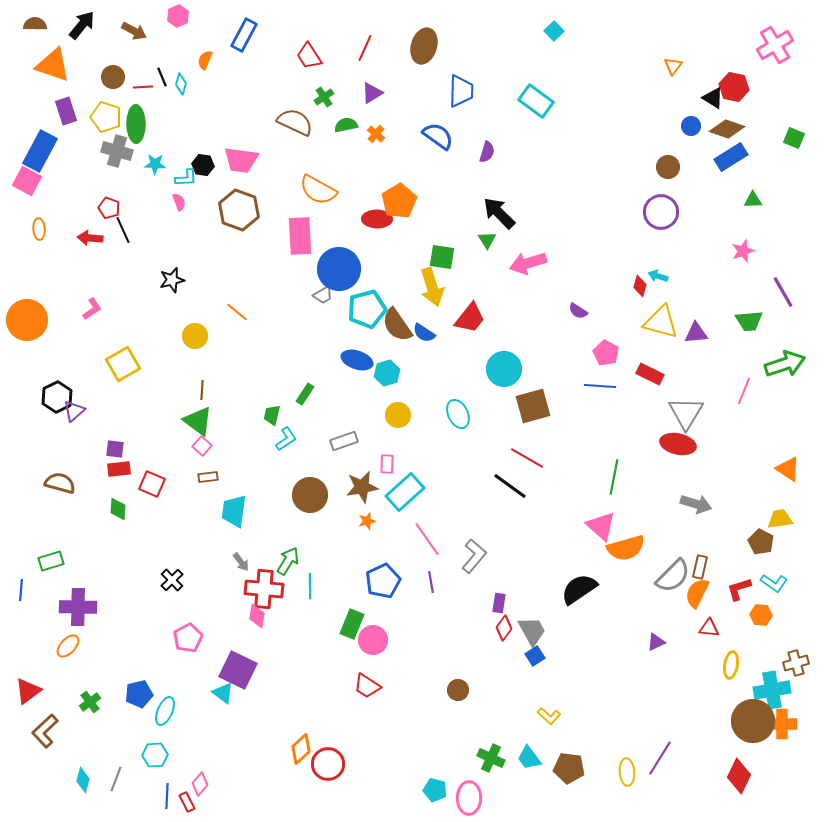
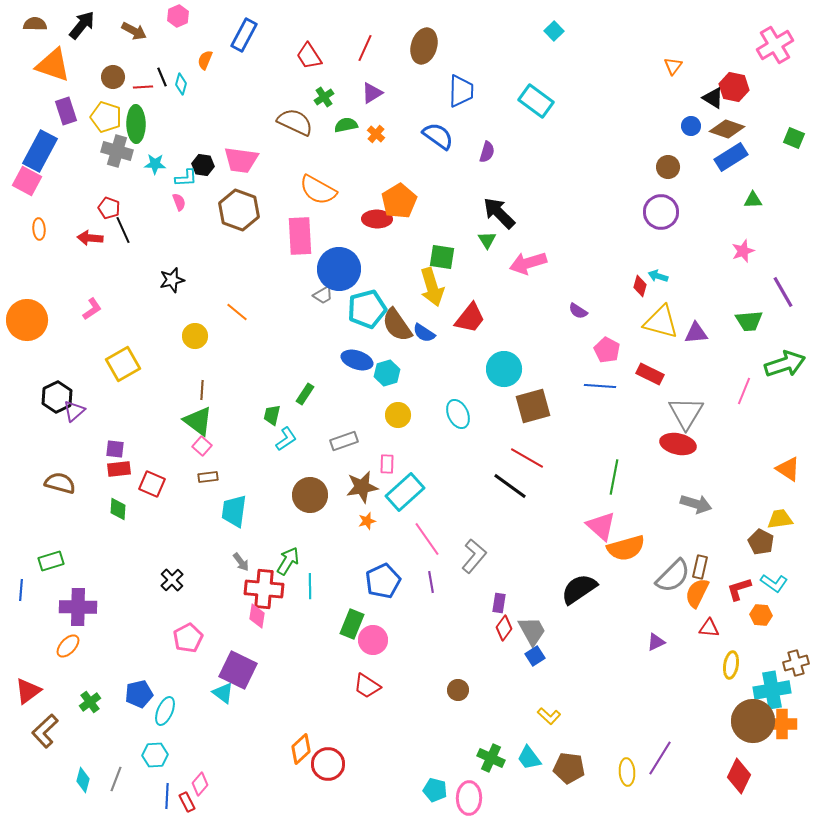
pink pentagon at (606, 353): moved 1 px right, 3 px up
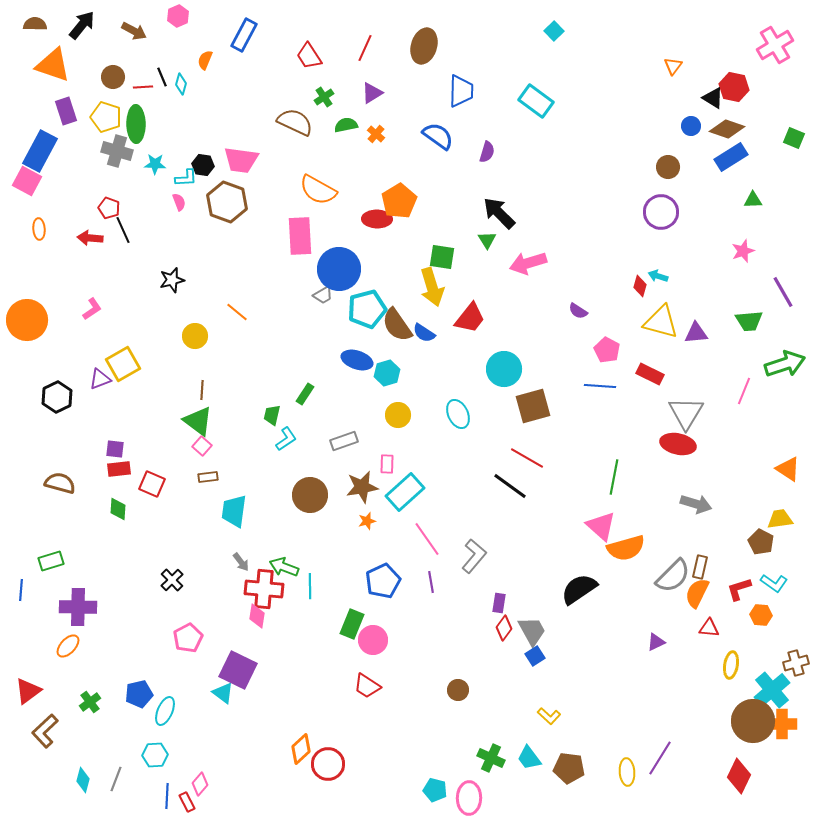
brown hexagon at (239, 210): moved 12 px left, 8 px up
purple triangle at (74, 411): moved 26 px right, 32 px up; rotated 20 degrees clockwise
green arrow at (288, 561): moved 4 px left, 6 px down; rotated 100 degrees counterclockwise
cyan cross at (772, 690): rotated 30 degrees counterclockwise
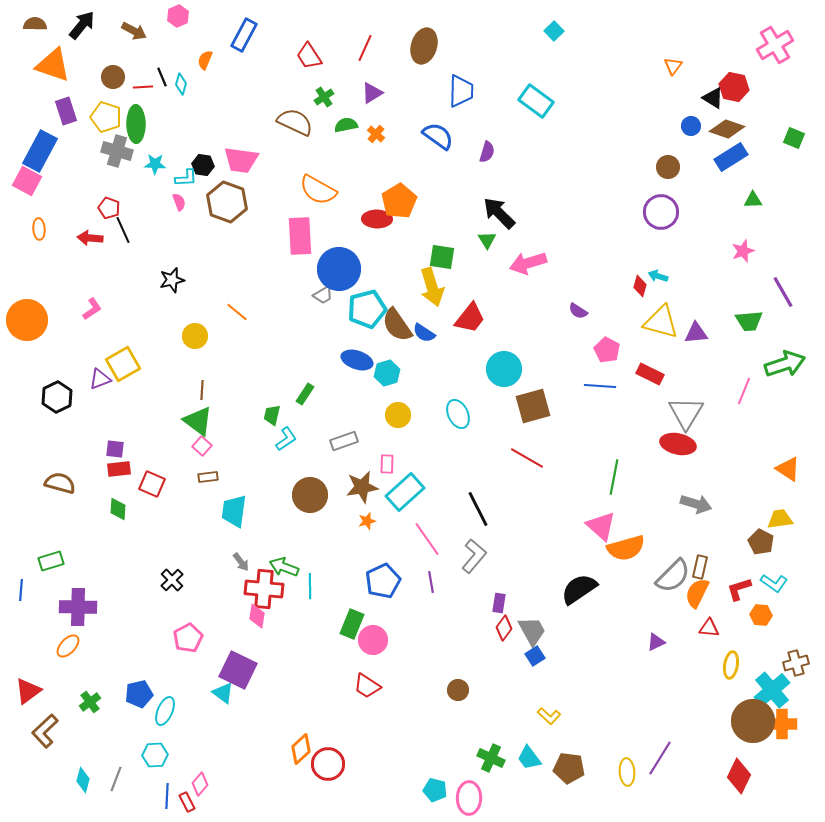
black line at (510, 486): moved 32 px left, 23 px down; rotated 27 degrees clockwise
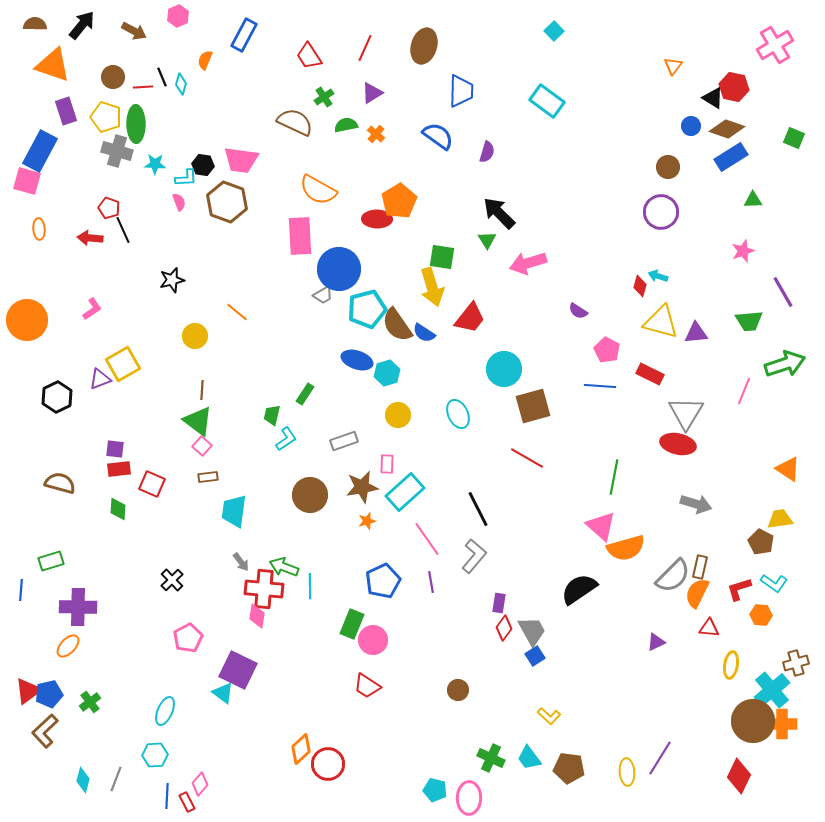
cyan rectangle at (536, 101): moved 11 px right
pink square at (27, 181): rotated 12 degrees counterclockwise
blue pentagon at (139, 694): moved 90 px left
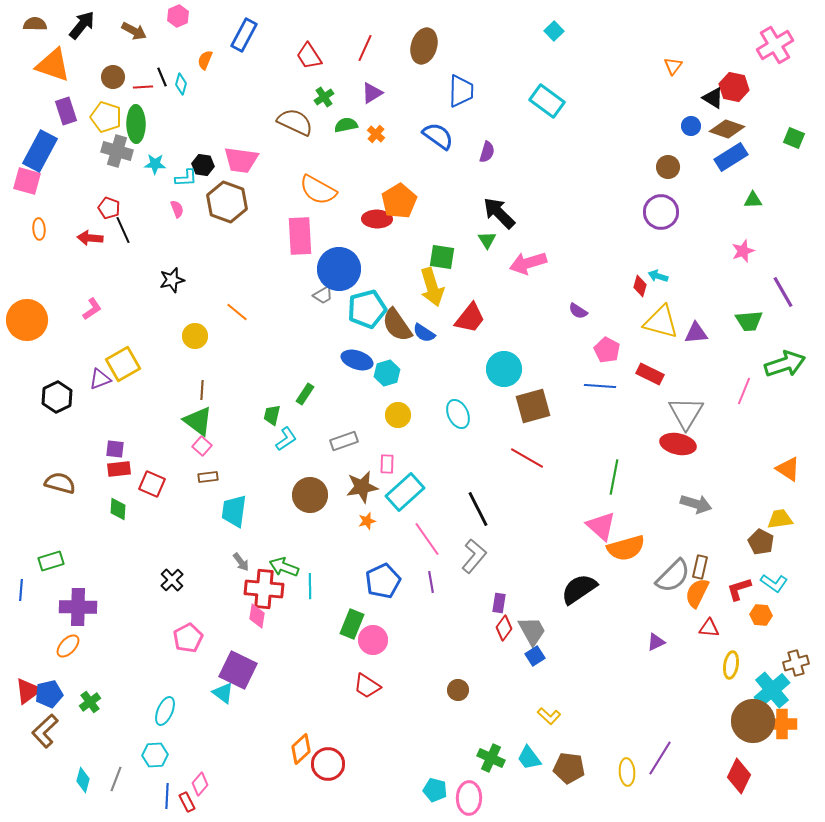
pink semicircle at (179, 202): moved 2 px left, 7 px down
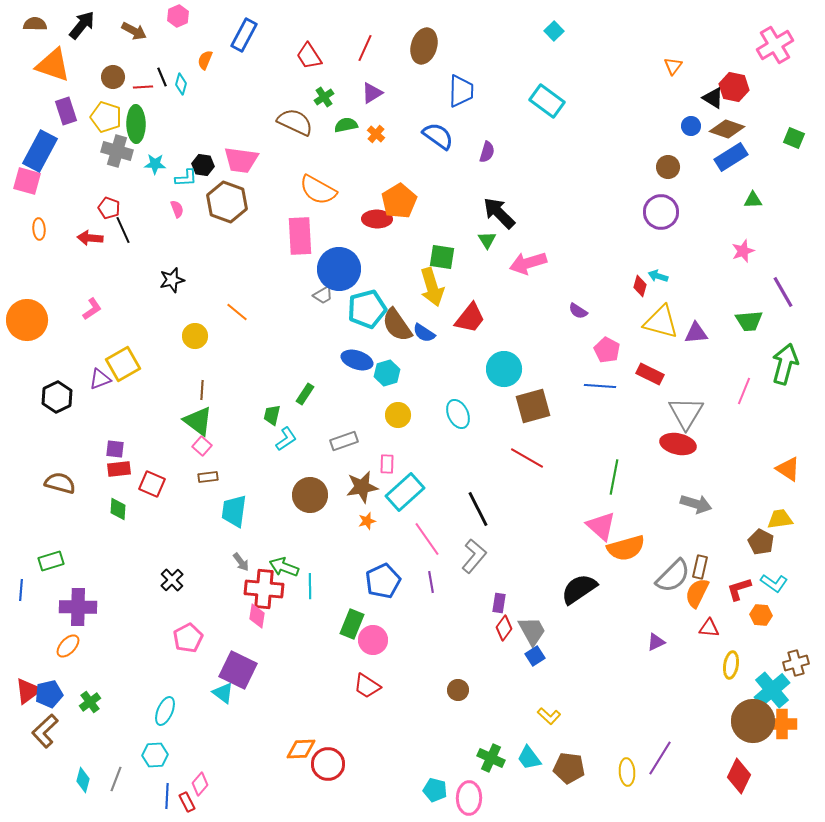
green arrow at (785, 364): rotated 57 degrees counterclockwise
orange diamond at (301, 749): rotated 40 degrees clockwise
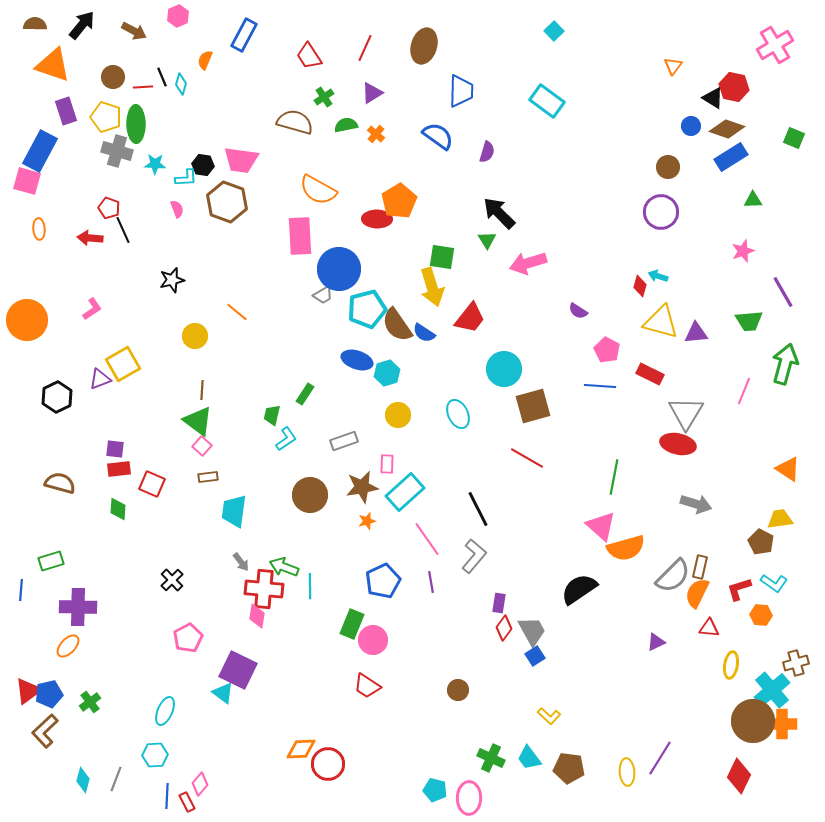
brown semicircle at (295, 122): rotated 9 degrees counterclockwise
